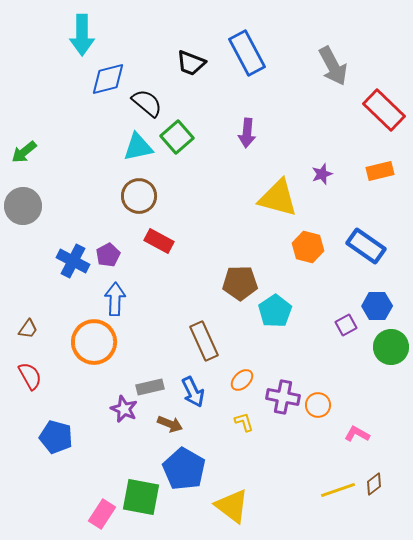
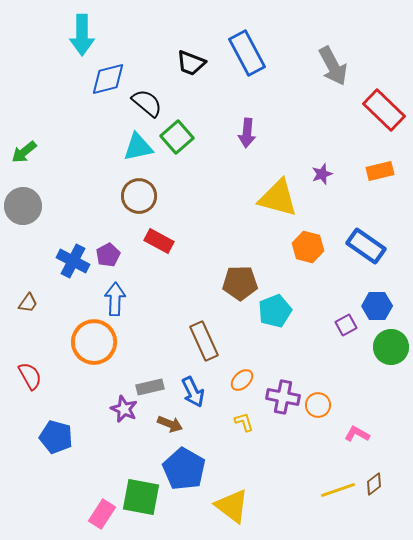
cyan pentagon at (275, 311): rotated 12 degrees clockwise
brown trapezoid at (28, 329): moved 26 px up
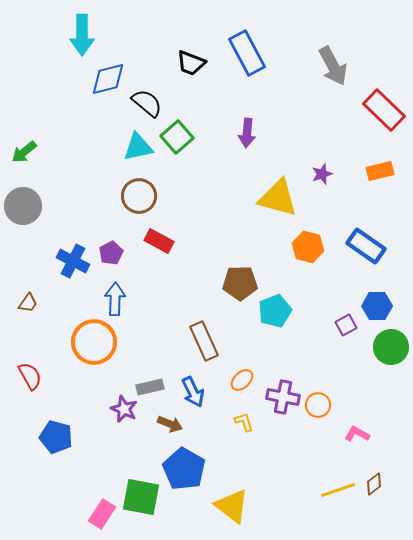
purple pentagon at (108, 255): moved 3 px right, 2 px up
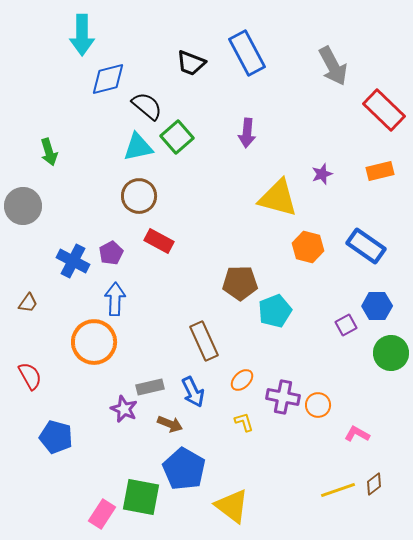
black semicircle at (147, 103): moved 3 px down
green arrow at (24, 152): moved 25 px right; rotated 68 degrees counterclockwise
green circle at (391, 347): moved 6 px down
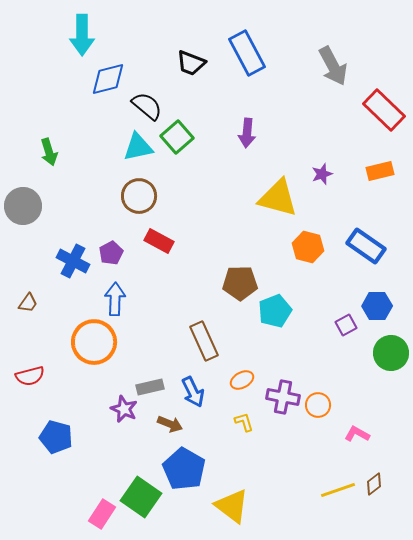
red semicircle at (30, 376): rotated 104 degrees clockwise
orange ellipse at (242, 380): rotated 15 degrees clockwise
green square at (141, 497): rotated 24 degrees clockwise
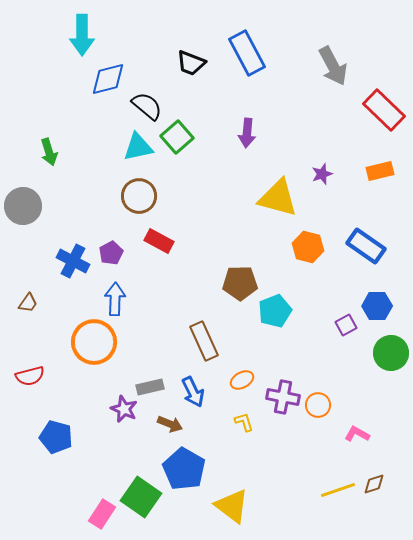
brown diamond at (374, 484): rotated 20 degrees clockwise
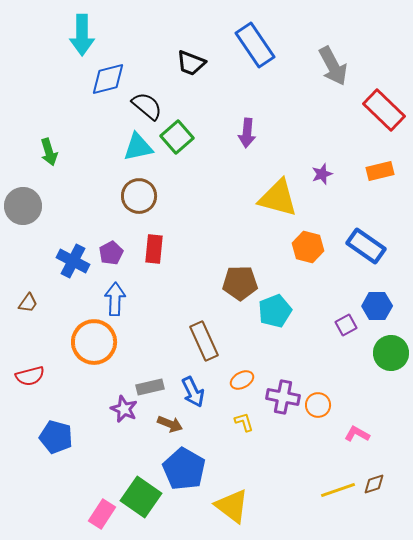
blue rectangle at (247, 53): moved 8 px right, 8 px up; rotated 6 degrees counterclockwise
red rectangle at (159, 241): moved 5 px left, 8 px down; rotated 68 degrees clockwise
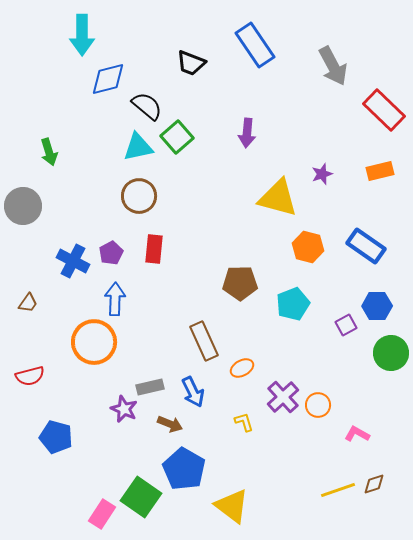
cyan pentagon at (275, 311): moved 18 px right, 7 px up
orange ellipse at (242, 380): moved 12 px up
purple cross at (283, 397): rotated 36 degrees clockwise
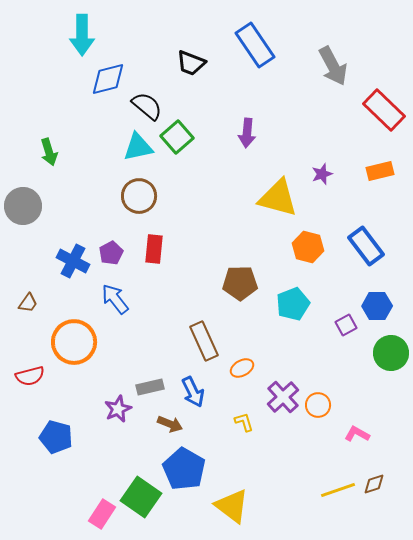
blue rectangle at (366, 246): rotated 18 degrees clockwise
blue arrow at (115, 299): rotated 40 degrees counterclockwise
orange circle at (94, 342): moved 20 px left
purple star at (124, 409): moved 6 px left; rotated 24 degrees clockwise
